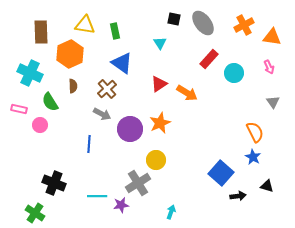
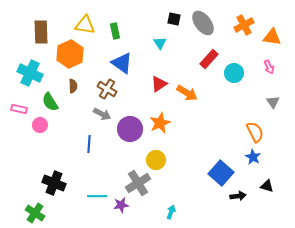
brown cross: rotated 18 degrees counterclockwise
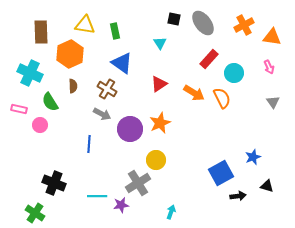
orange arrow: moved 7 px right
orange semicircle: moved 33 px left, 34 px up
blue star: rotated 21 degrees clockwise
blue square: rotated 20 degrees clockwise
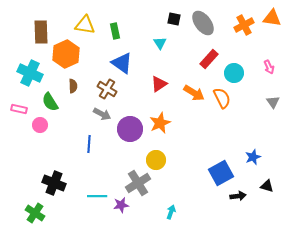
orange triangle: moved 19 px up
orange hexagon: moved 4 px left
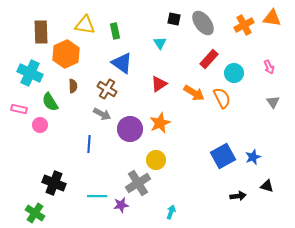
blue square: moved 2 px right, 17 px up
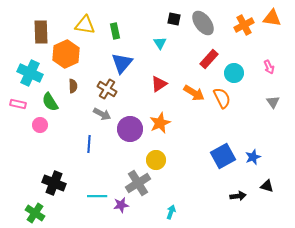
blue triangle: rotated 35 degrees clockwise
pink rectangle: moved 1 px left, 5 px up
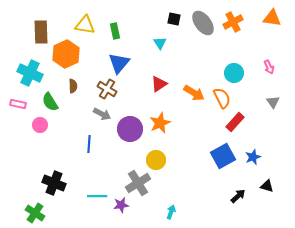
orange cross: moved 11 px left, 3 px up
red rectangle: moved 26 px right, 63 px down
blue triangle: moved 3 px left
black arrow: rotated 35 degrees counterclockwise
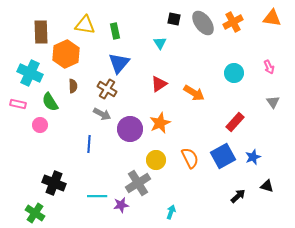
orange semicircle: moved 32 px left, 60 px down
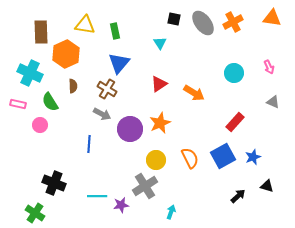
gray triangle: rotated 32 degrees counterclockwise
gray cross: moved 7 px right, 3 px down
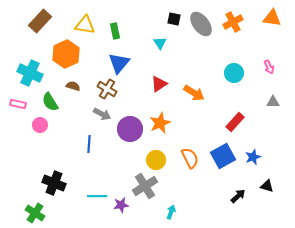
gray ellipse: moved 2 px left, 1 px down
brown rectangle: moved 1 px left, 11 px up; rotated 45 degrees clockwise
brown semicircle: rotated 72 degrees counterclockwise
gray triangle: rotated 24 degrees counterclockwise
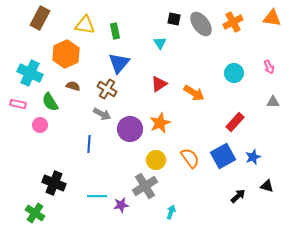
brown rectangle: moved 3 px up; rotated 15 degrees counterclockwise
orange semicircle: rotated 10 degrees counterclockwise
